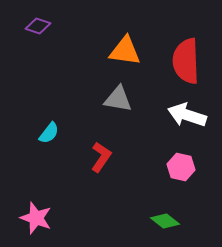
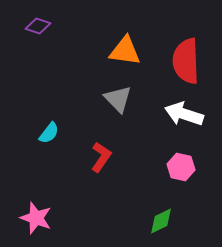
gray triangle: rotated 36 degrees clockwise
white arrow: moved 3 px left, 1 px up
green diamond: moved 4 px left; rotated 64 degrees counterclockwise
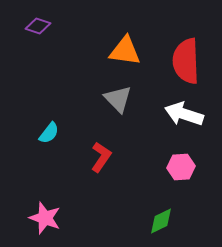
pink hexagon: rotated 16 degrees counterclockwise
pink star: moved 9 px right
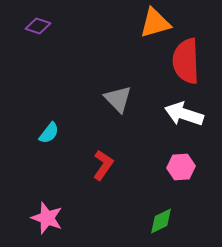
orange triangle: moved 30 px right, 28 px up; rotated 24 degrees counterclockwise
red L-shape: moved 2 px right, 8 px down
pink star: moved 2 px right
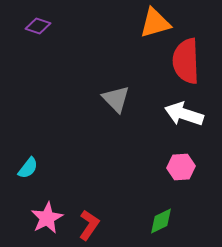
gray triangle: moved 2 px left
cyan semicircle: moved 21 px left, 35 px down
red L-shape: moved 14 px left, 60 px down
pink star: rotated 24 degrees clockwise
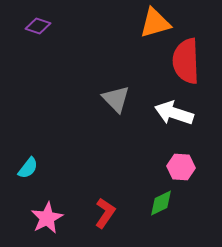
white arrow: moved 10 px left, 1 px up
pink hexagon: rotated 8 degrees clockwise
green diamond: moved 18 px up
red L-shape: moved 16 px right, 12 px up
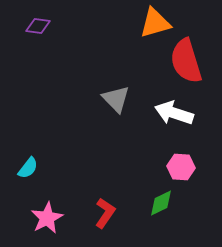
purple diamond: rotated 10 degrees counterclockwise
red semicircle: rotated 15 degrees counterclockwise
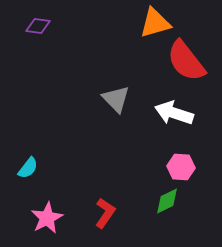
red semicircle: rotated 21 degrees counterclockwise
green diamond: moved 6 px right, 2 px up
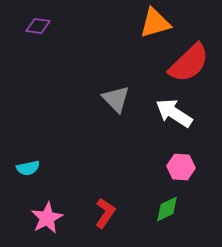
red semicircle: moved 3 px right, 2 px down; rotated 96 degrees counterclockwise
white arrow: rotated 15 degrees clockwise
cyan semicircle: rotated 40 degrees clockwise
green diamond: moved 8 px down
